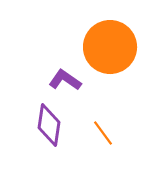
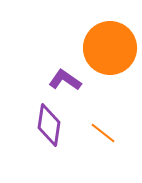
orange circle: moved 1 px down
orange line: rotated 16 degrees counterclockwise
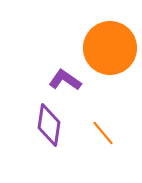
orange line: rotated 12 degrees clockwise
